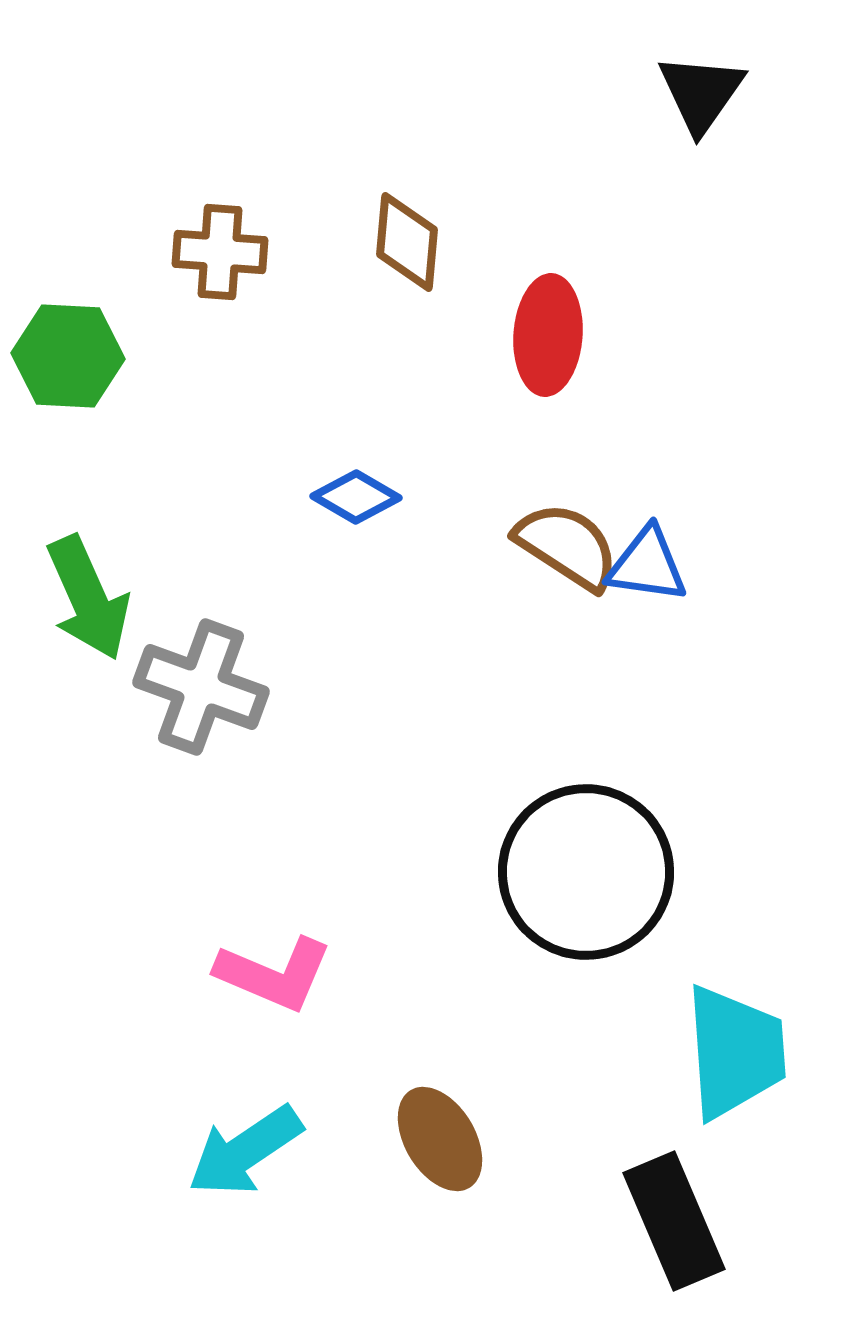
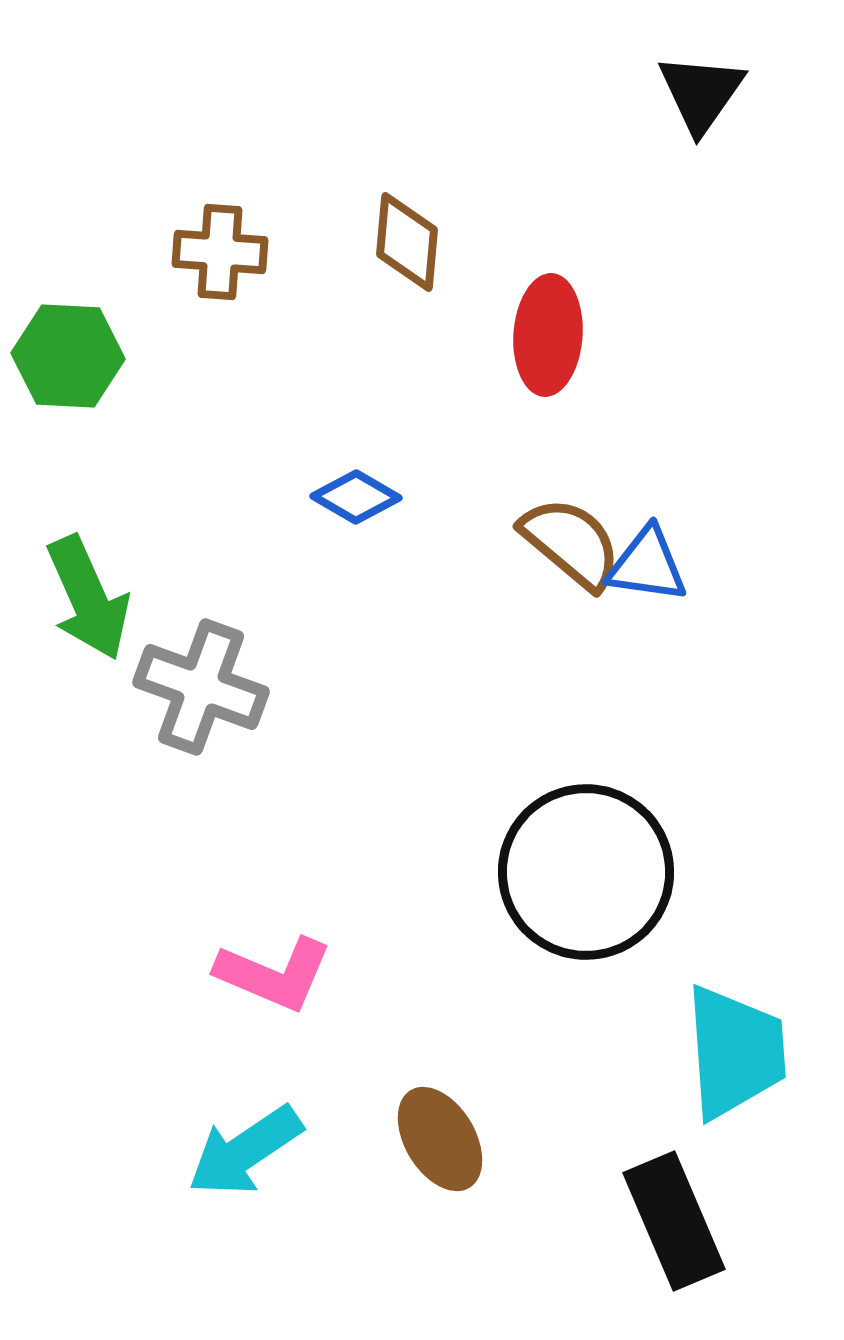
brown semicircle: moved 4 px right, 3 px up; rotated 7 degrees clockwise
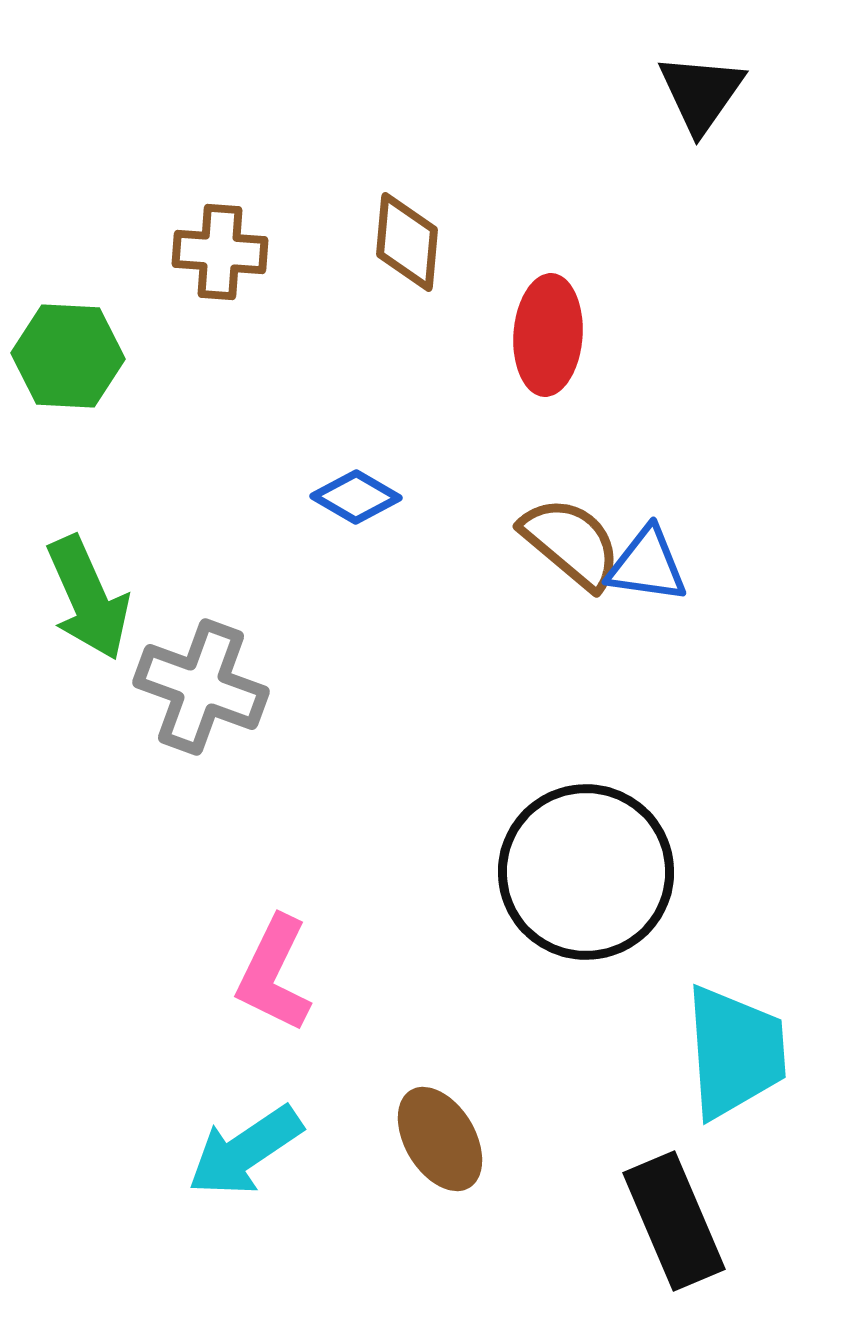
pink L-shape: rotated 93 degrees clockwise
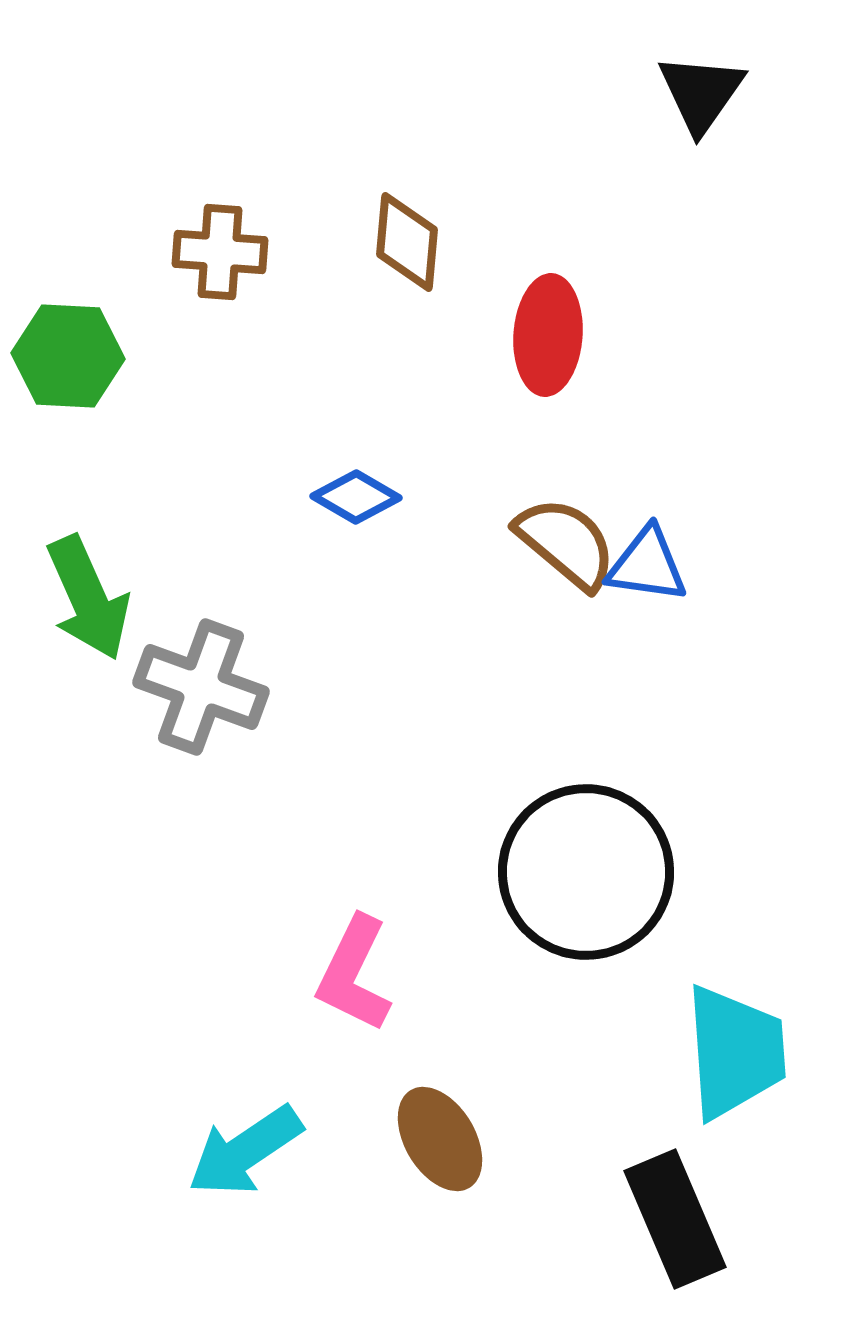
brown semicircle: moved 5 px left
pink L-shape: moved 80 px right
black rectangle: moved 1 px right, 2 px up
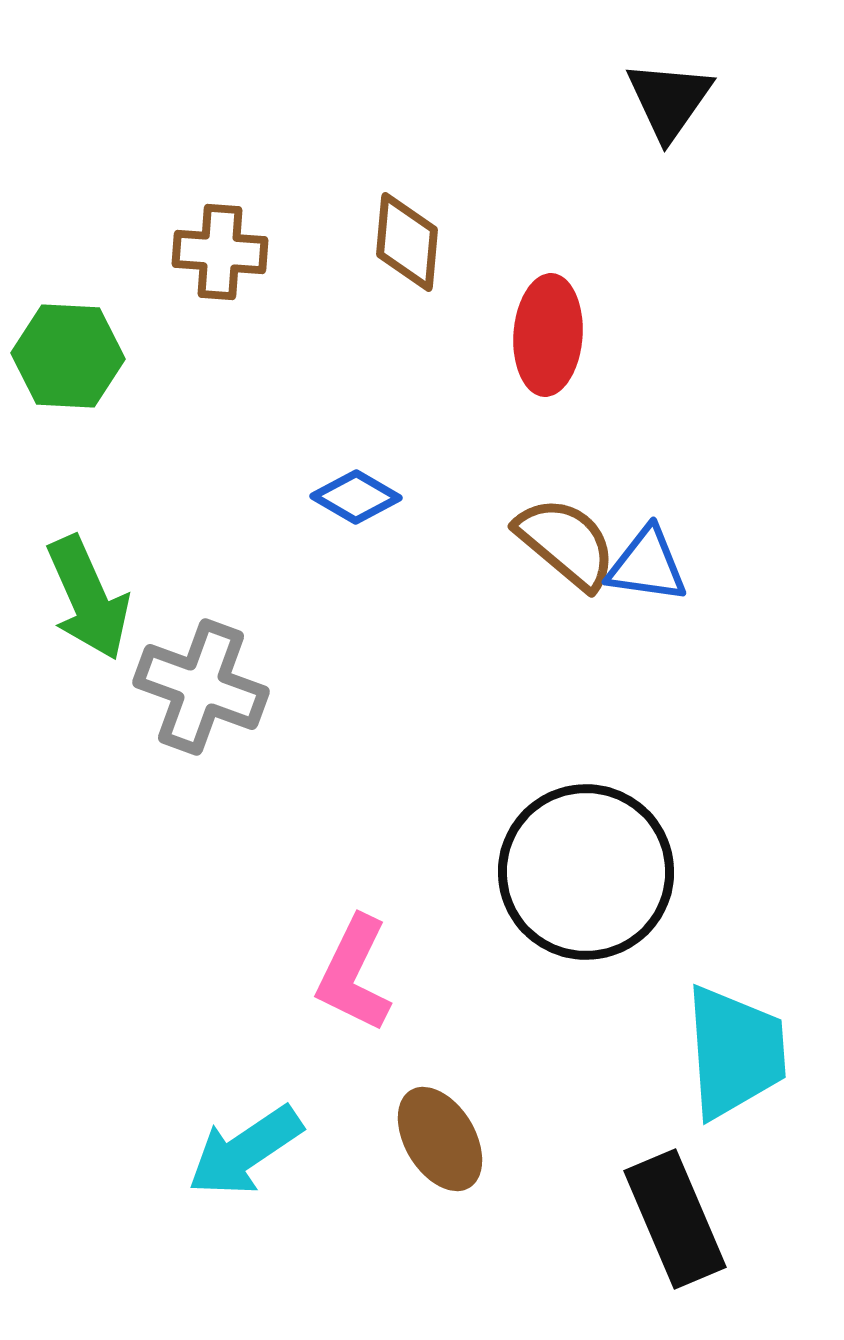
black triangle: moved 32 px left, 7 px down
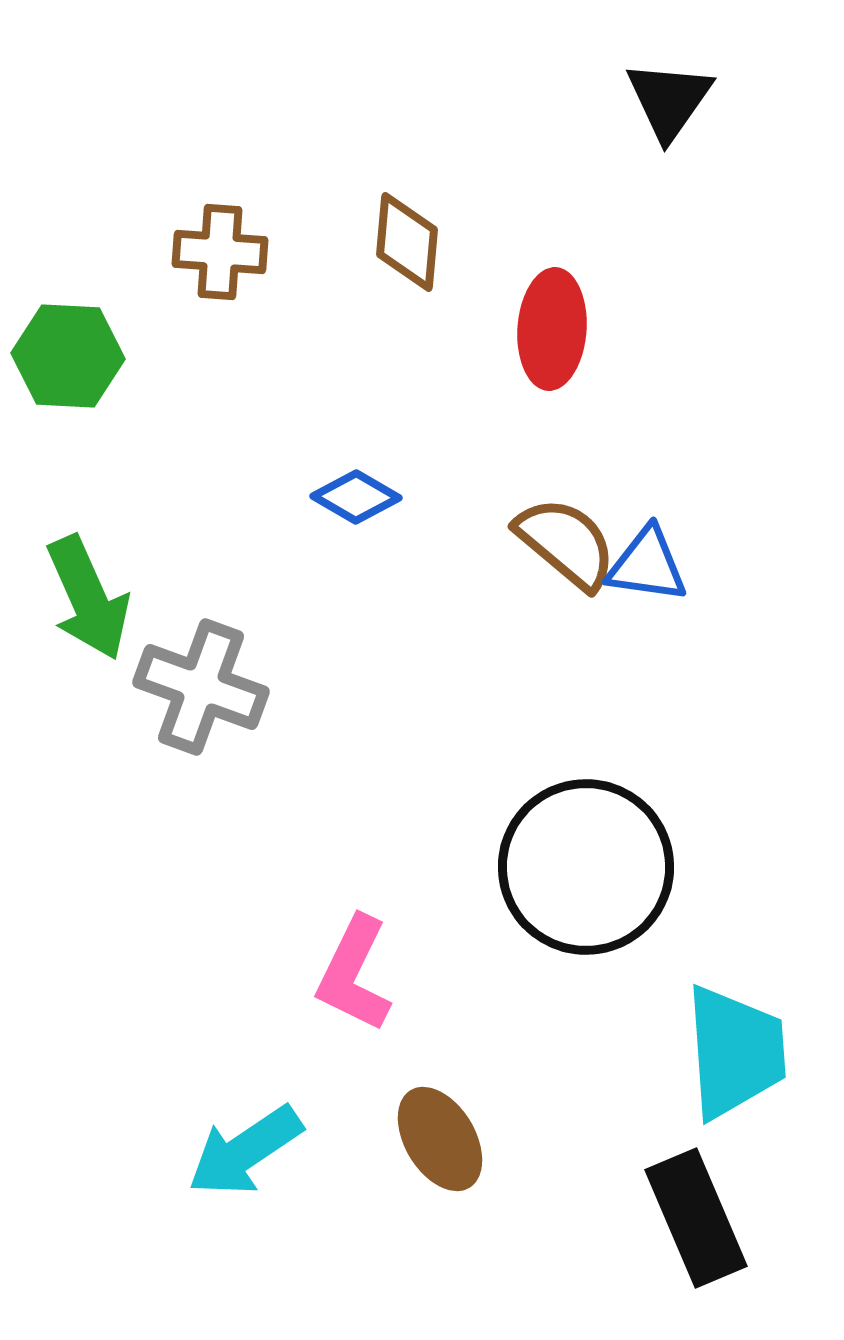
red ellipse: moved 4 px right, 6 px up
black circle: moved 5 px up
black rectangle: moved 21 px right, 1 px up
